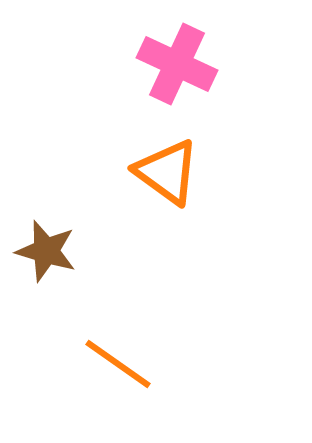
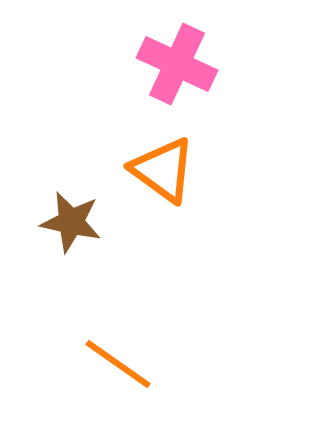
orange triangle: moved 4 px left, 2 px up
brown star: moved 25 px right, 29 px up; rotated 4 degrees counterclockwise
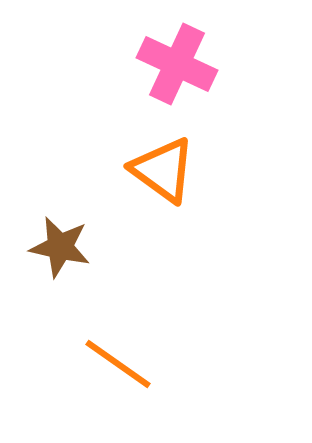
brown star: moved 11 px left, 25 px down
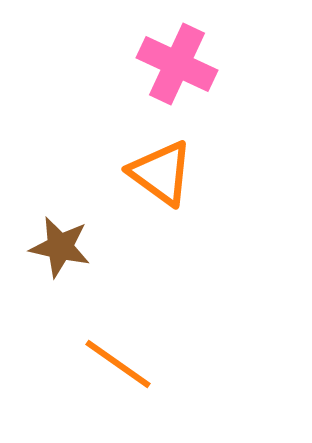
orange triangle: moved 2 px left, 3 px down
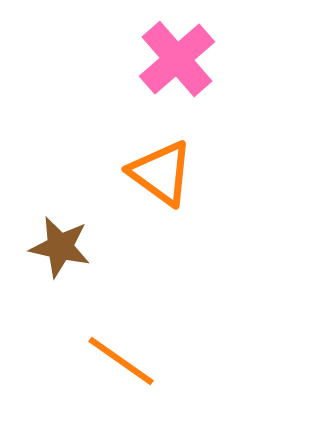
pink cross: moved 5 px up; rotated 24 degrees clockwise
orange line: moved 3 px right, 3 px up
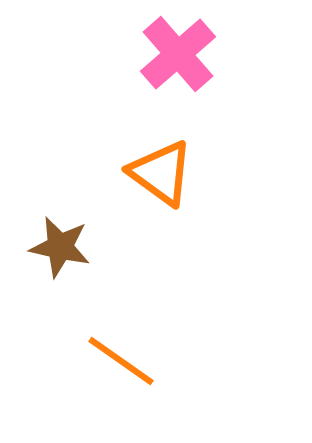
pink cross: moved 1 px right, 5 px up
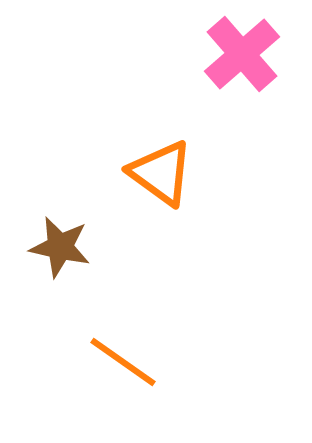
pink cross: moved 64 px right
orange line: moved 2 px right, 1 px down
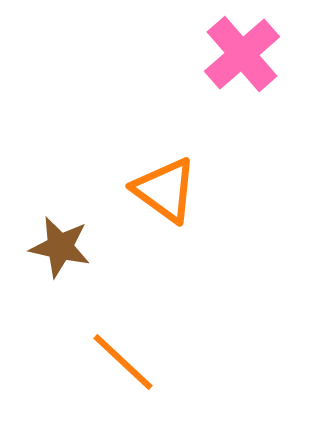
orange triangle: moved 4 px right, 17 px down
orange line: rotated 8 degrees clockwise
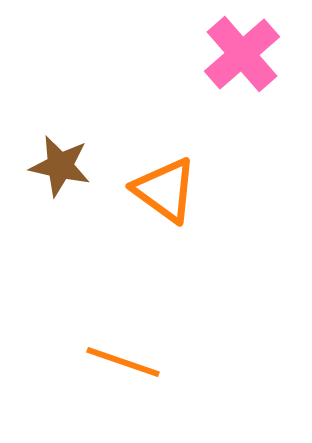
brown star: moved 81 px up
orange line: rotated 24 degrees counterclockwise
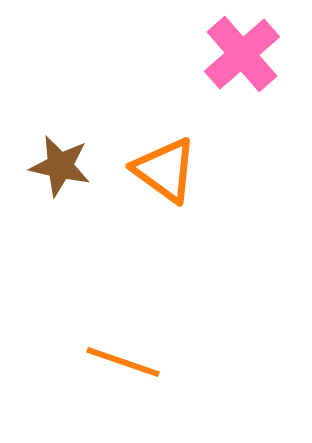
orange triangle: moved 20 px up
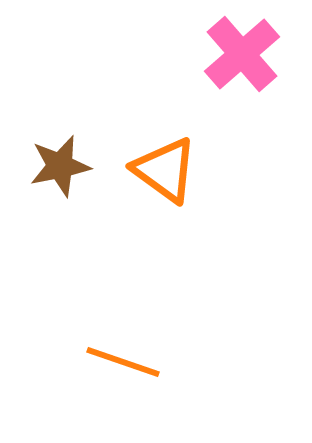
brown star: rotated 24 degrees counterclockwise
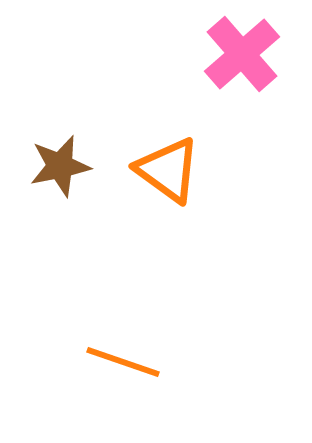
orange triangle: moved 3 px right
